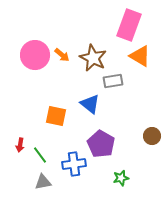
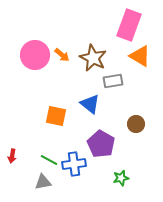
brown circle: moved 16 px left, 12 px up
red arrow: moved 8 px left, 11 px down
green line: moved 9 px right, 5 px down; rotated 24 degrees counterclockwise
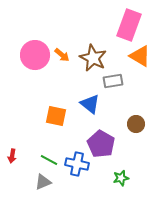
blue cross: moved 3 px right; rotated 20 degrees clockwise
gray triangle: rotated 12 degrees counterclockwise
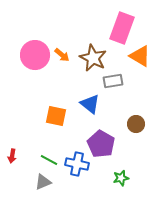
pink rectangle: moved 7 px left, 3 px down
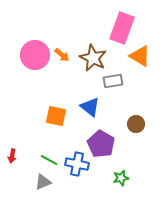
blue triangle: moved 3 px down
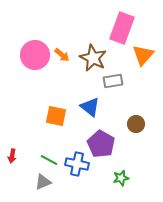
orange triangle: moved 3 px right, 1 px up; rotated 40 degrees clockwise
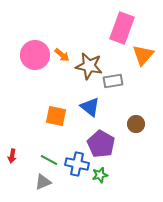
brown star: moved 4 px left, 8 px down; rotated 16 degrees counterclockwise
green star: moved 21 px left, 3 px up
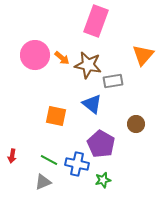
pink rectangle: moved 26 px left, 7 px up
orange arrow: moved 3 px down
brown star: moved 1 px left, 1 px up
blue triangle: moved 2 px right, 3 px up
green star: moved 3 px right, 5 px down
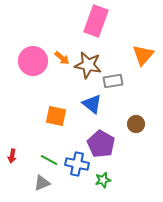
pink circle: moved 2 px left, 6 px down
gray triangle: moved 1 px left, 1 px down
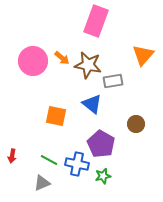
green star: moved 4 px up
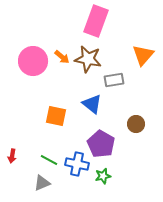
orange arrow: moved 1 px up
brown star: moved 6 px up
gray rectangle: moved 1 px right, 1 px up
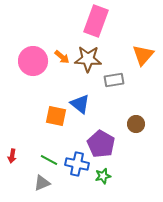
brown star: rotated 8 degrees counterclockwise
blue triangle: moved 12 px left
